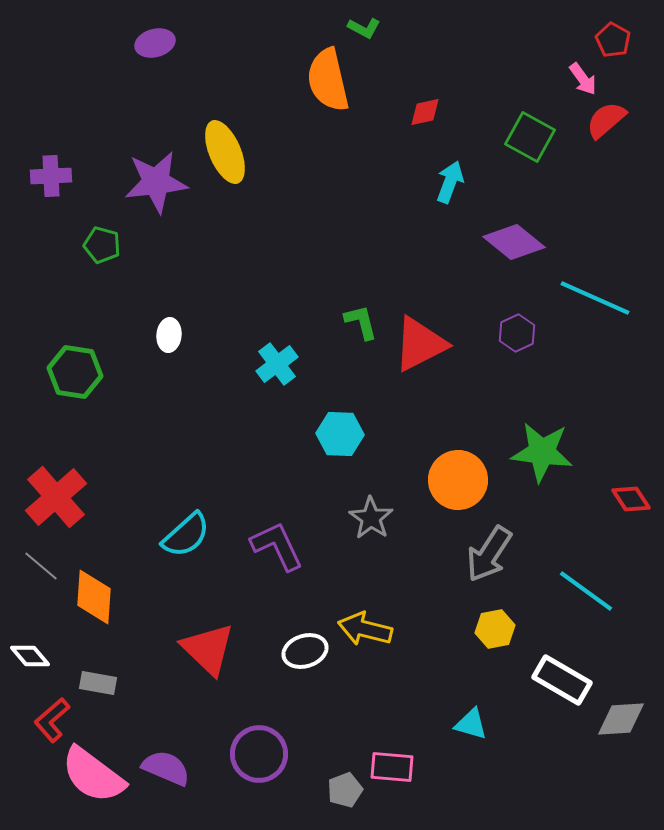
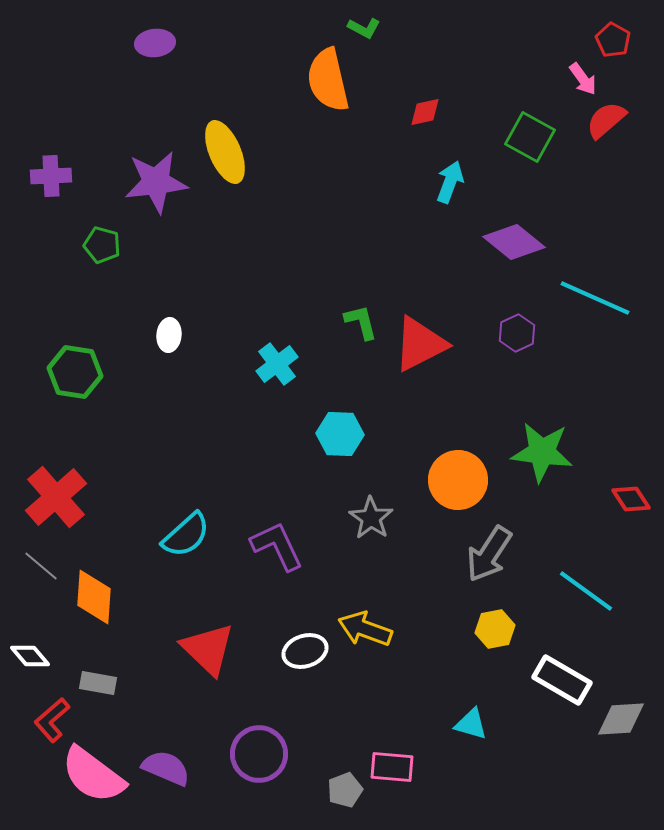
purple ellipse at (155, 43): rotated 9 degrees clockwise
yellow arrow at (365, 629): rotated 6 degrees clockwise
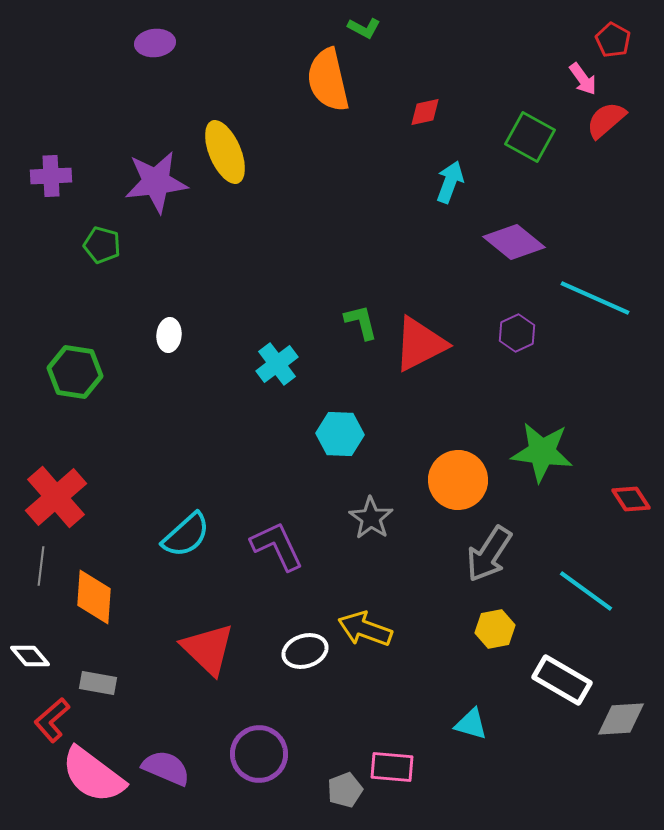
gray line at (41, 566): rotated 57 degrees clockwise
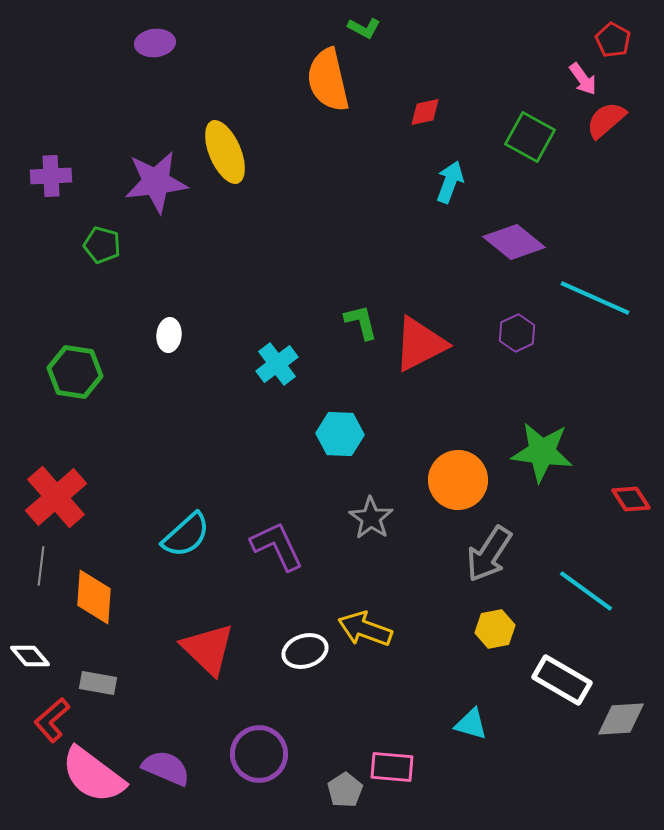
gray pentagon at (345, 790): rotated 12 degrees counterclockwise
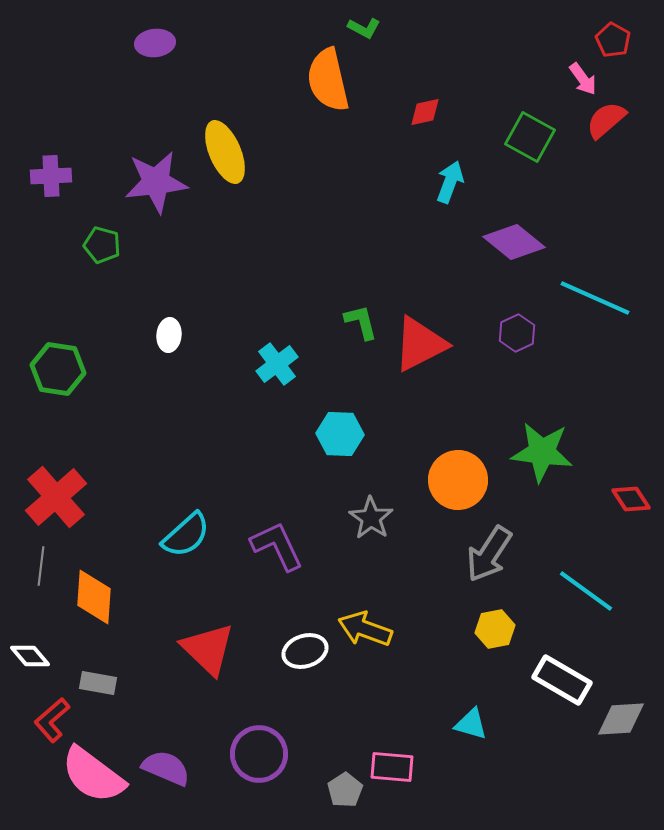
green hexagon at (75, 372): moved 17 px left, 3 px up
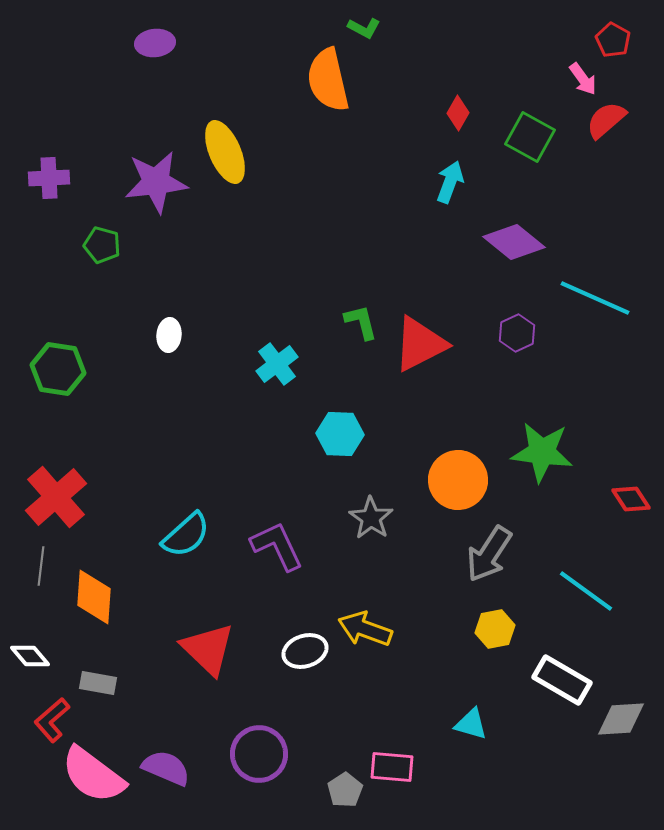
red diamond at (425, 112): moved 33 px right, 1 px down; rotated 48 degrees counterclockwise
purple cross at (51, 176): moved 2 px left, 2 px down
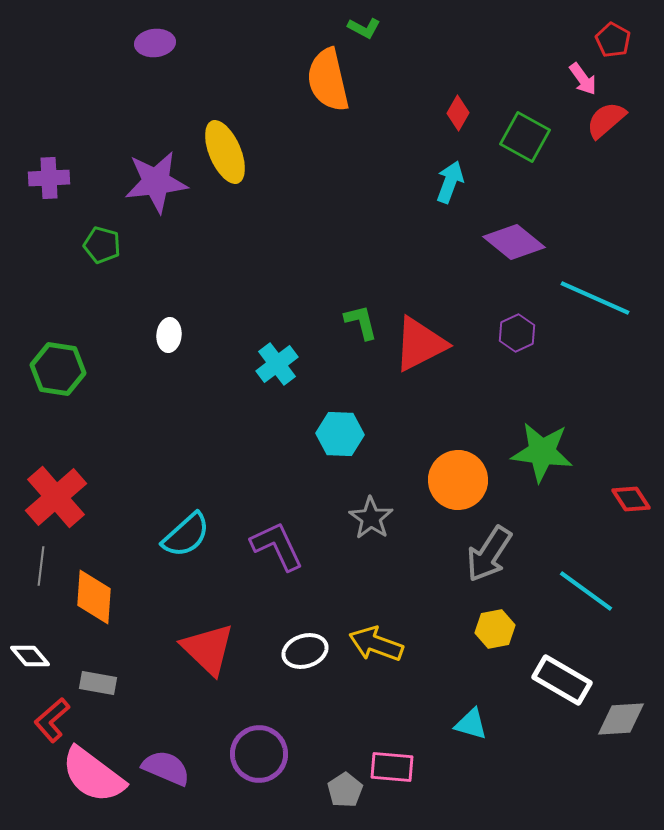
green square at (530, 137): moved 5 px left
yellow arrow at (365, 629): moved 11 px right, 15 px down
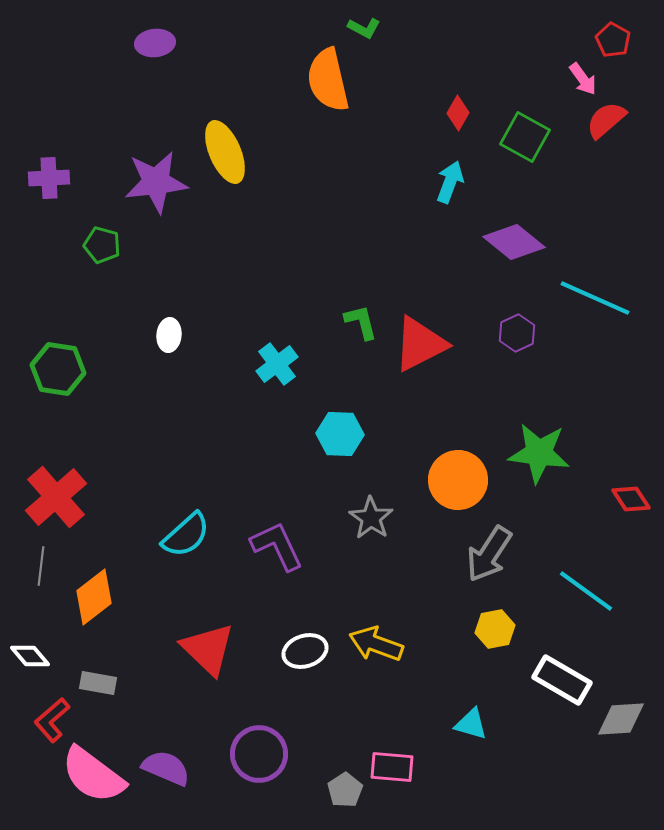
green star at (542, 452): moved 3 px left, 1 px down
orange diamond at (94, 597): rotated 48 degrees clockwise
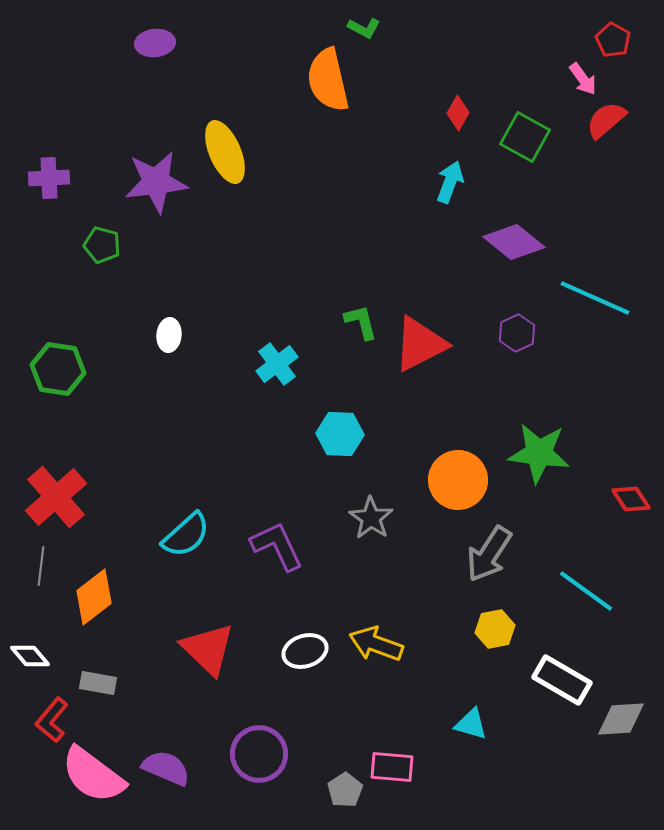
red L-shape at (52, 720): rotated 9 degrees counterclockwise
